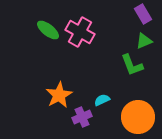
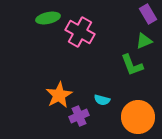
purple rectangle: moved 5 px right
green ellipse: moved 12 px up; rotated 50 degrees counterclockwise
cyan semicircle: rotated 140 degrees counterclockwise
purple cross: moved 3 px left, 1 px up
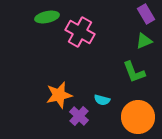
purple rectangle: moved 2 px left
green ellipse: moved 1 px left, 1 px up
green L-shape: moved 2 px right, 7 px down
orange star: rotated 16 degrees clockwise
purple cross: rotated 24 degrees counterclockwise
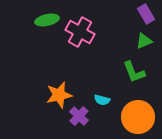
green ellipse: moved 3 px down
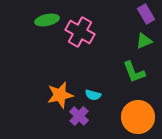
orange star: moved 1 px right
cyan semicircle: moved 9 px left, 5 px up
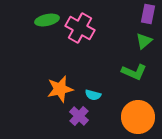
purple rectangle: moved 2 px right; rotated 42 degrees clockwise
pink cross: moved 4 px up
green triangle: rotated 18 degrees counterclockwise
green L-shape: rotated 45 degrees counterclockwise
orange star: moved 6 px up
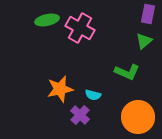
green L-shape: moved 7 px left
purple cross: moved 1 px right, 1 px up
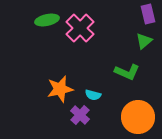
purple rectangle: rotated 24 degrees counterclockwise
pink cross: rotated 16 degrees clockwise
